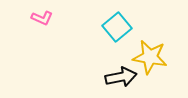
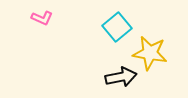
yellow star: moved 4 px up
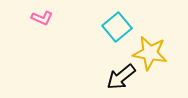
black arrow: rotated 152 degrees clockwise
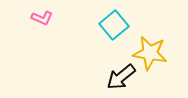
cyan square: moved 3 px left, 2 px up
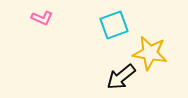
cyan square: rotated 20 degrees clockwise
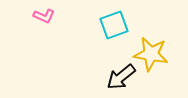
pink L-shape: moved 2 px right, 2 px up
yellow star: moved 1 px right, 1 px down
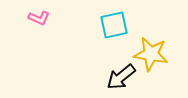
pink L-shape: moved 5 px left, 2 px down
cyan square: rotated 8 degrees clockwise
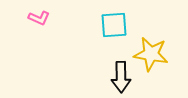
cyan square: rotated 8 degrees clockwise
black arrow: rotated 52 degrees counterclockwise
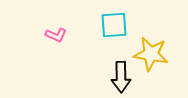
pink L-shape: moved 17 px right, 17 px down
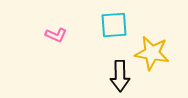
yellow star: moved 1 px right, 1 px up
black arrow: moved 1 px left, 1 px up
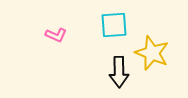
yellow star: rotated 12 degrees clockwise
black arrow: moved 1 px left, 4 px up
